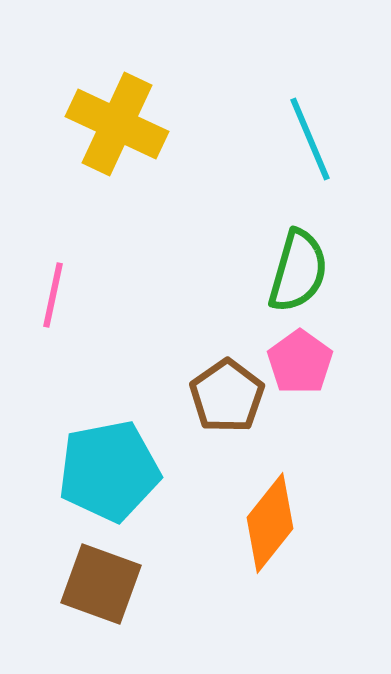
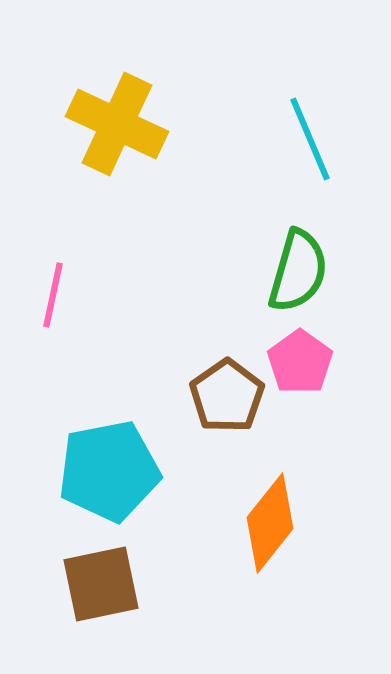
brown square: rotated 32 degrees counterclockwise
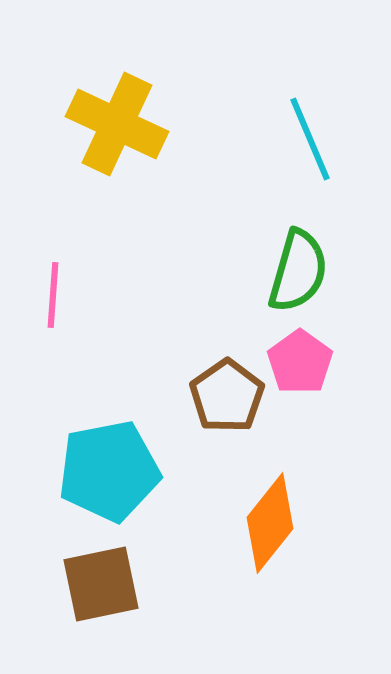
pink line: rotated 8 degrees counterclockwise
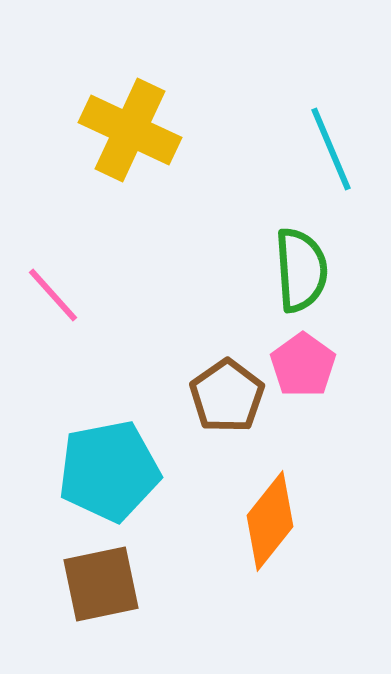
yellow cross: moved 13 px right, 6 px down
cyan line: moved 21 px right, 10 px down
green semicircle: moved 3 px right, 1 px up; rotated 20 degrees counterclockwise
pink line: rotated 46 degrees counterclockwise
pink pentagon: moved 3 px right, 3 px down
orange diamond: moved 2 px up
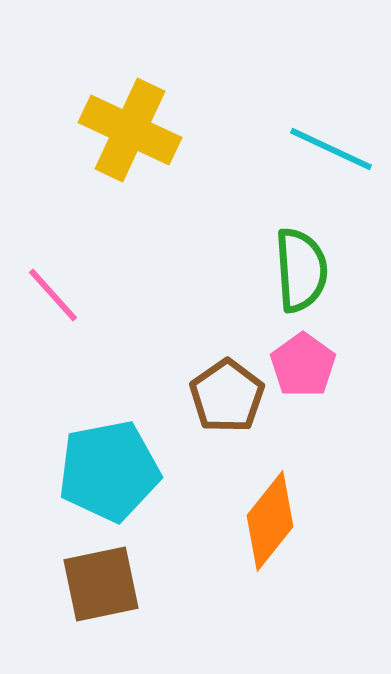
cyan line: rotated 42 degrees counterclockwise
